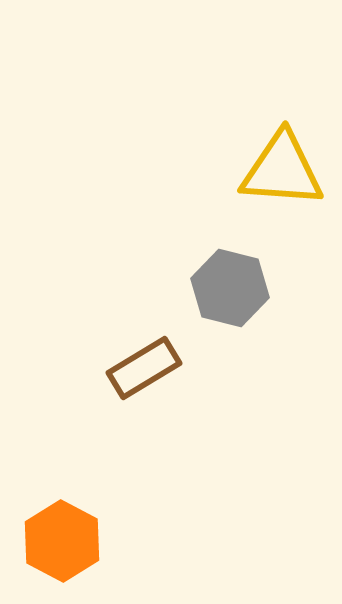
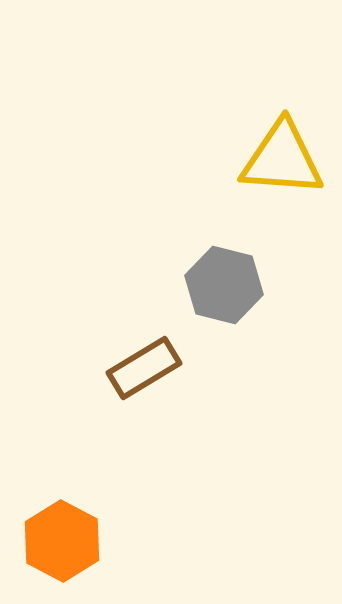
yellow triangle: moved 11 px up
gray hexagon: moved 6 px left, 3 px up
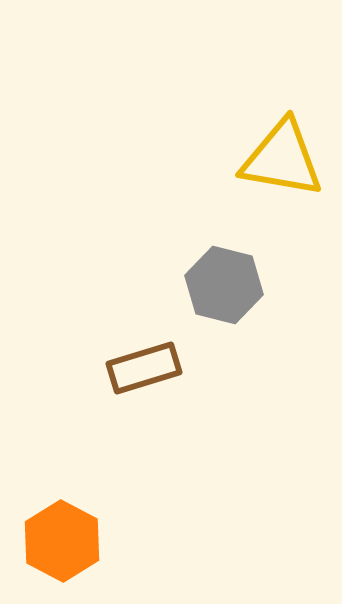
yellow triangle: rotated 6 degrees clockwise
brown rectangle: rotated 14 degrees clockwise
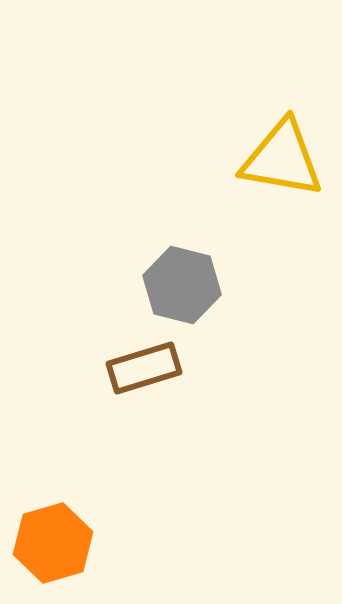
gray hexagon: moved 42 px left
orange hexagon: moved 9 px left, 2 px down; rotated 16 degrees clockwise
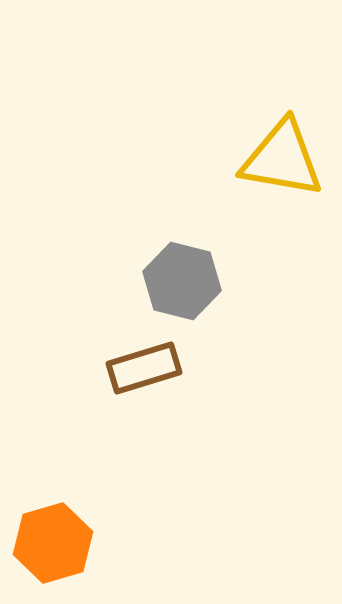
gray hexagon: moved 4 px up
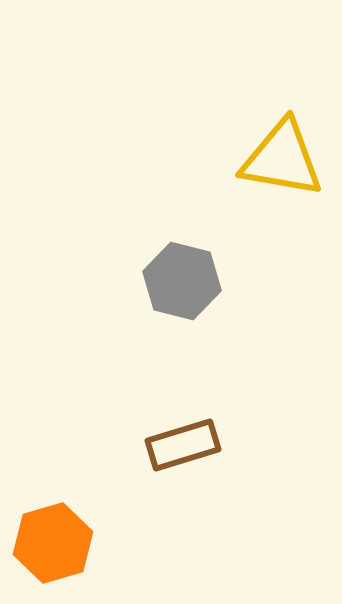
brown rectangle: moved 39 px right, 77 px down
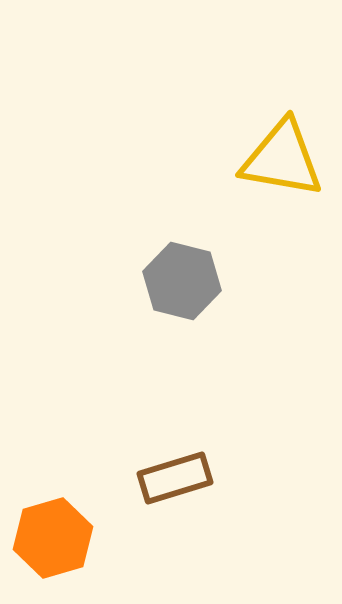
brown rectangle: moved 8 px left, 33 px down
orange hexagon: moved 5 px up
